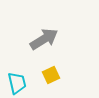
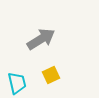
gray arrow: moved 3 px left
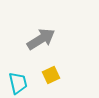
cyan trapezoid: moved 1 px right
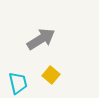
yellow square: rotated 24 degrees counterclockwise
